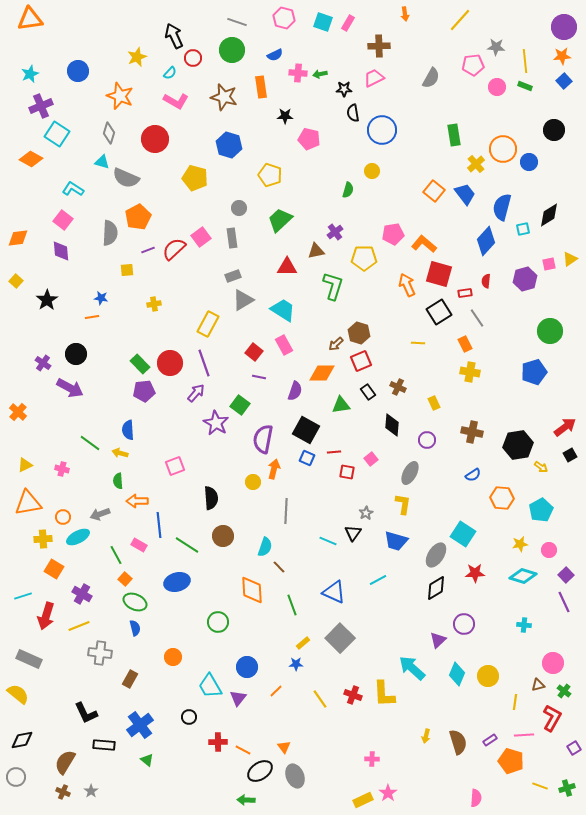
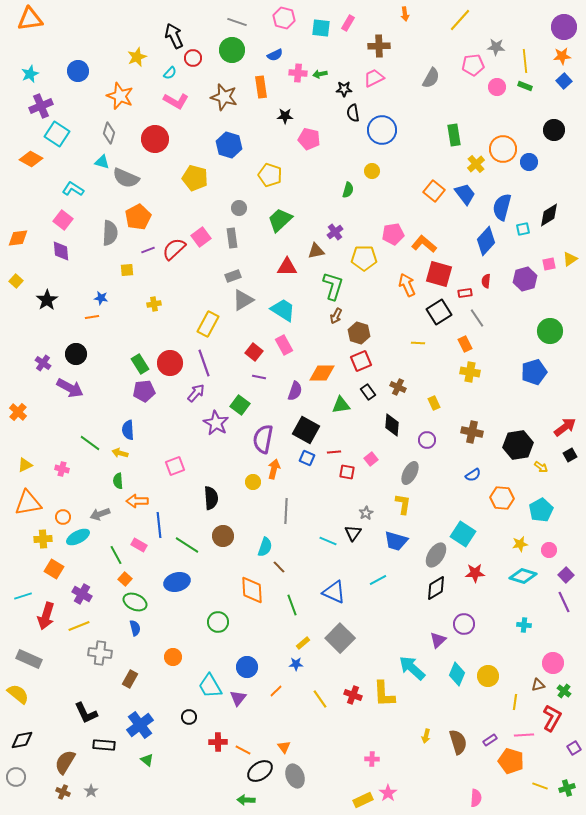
cyan square at (323, 22): moved 2 px left, 6 px down; rotated 12 degrees counterclockwise
brown arrow at (336, 344): moved 28 px up; rotated 21 degrees counterclockwise
green rectangle at (140, 364): rotated 12 degrees clockwise
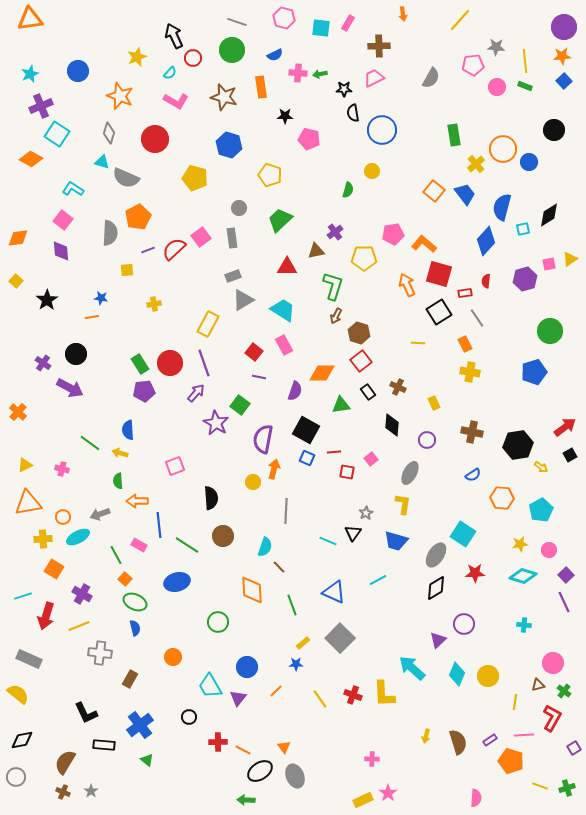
orange arrow at (405, 14): moved 2 px left
red square at (361, 361): rotated 15 degrees counterclockwise
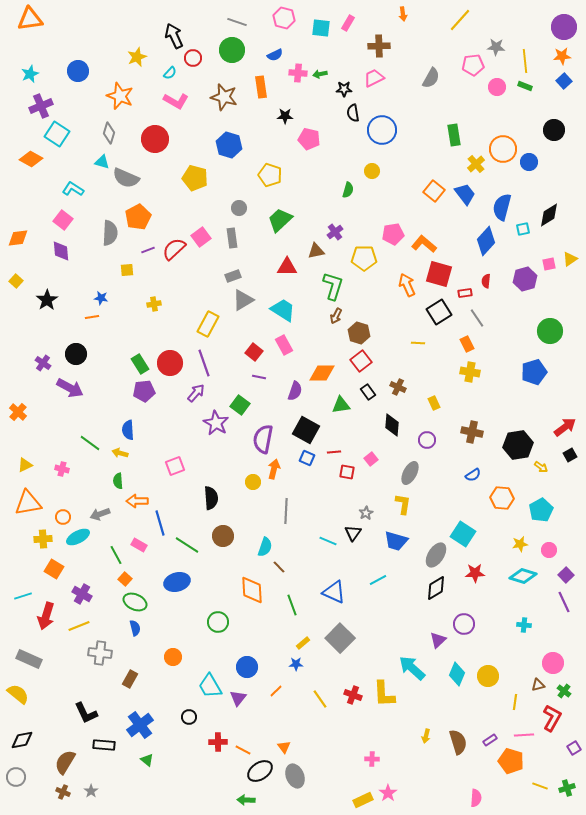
orange rectangle at (465, 344): moved 2 px right
blue line at (159, 525): moved 1 px right, 2 px up; rotated 10 degrees counterclockwise
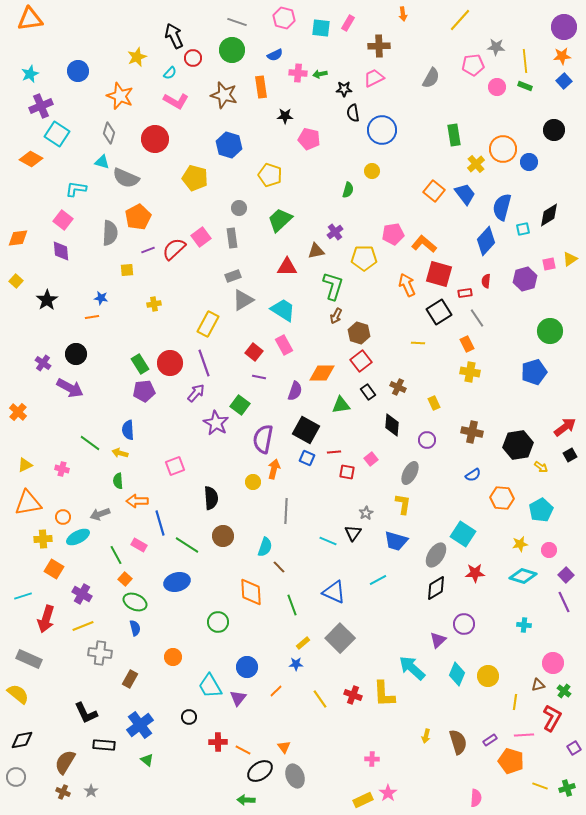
brown star at (224, 97): moved 2 px up
cyan L-shape at (73, 189): moved 3 px right; rotated 25 degrees counterclockwise
orange diamond at (252, 590): moved 1 px left, 2 px down
red arrow at (46, 616): moved 3 px down
yellow line at (79, 626): moved 4 px right
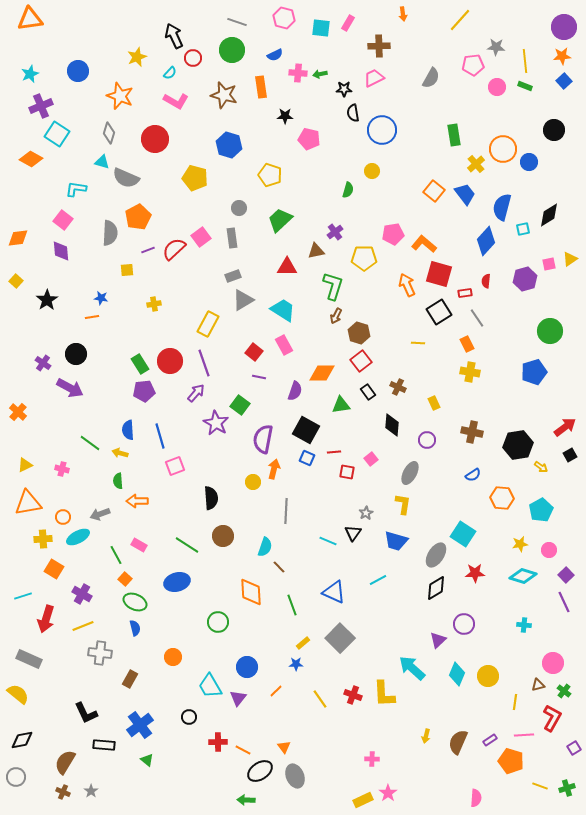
red circle at (170, 363): moved 2 px up
blue line at (160, 523): moved 87 px up
brown semicircle at (458, 742): rotated 140 degrees counterclockwise
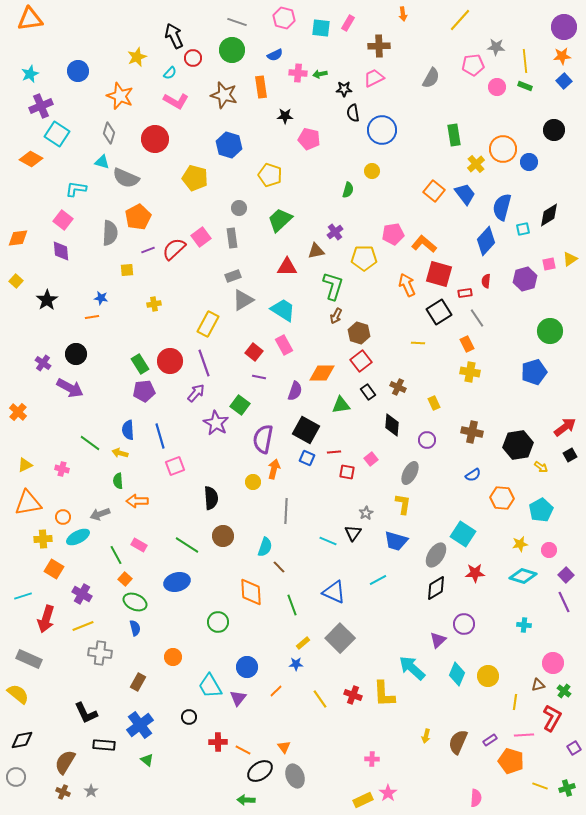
brown rectangle at (130, 679): moved 8 px right, 3 px down
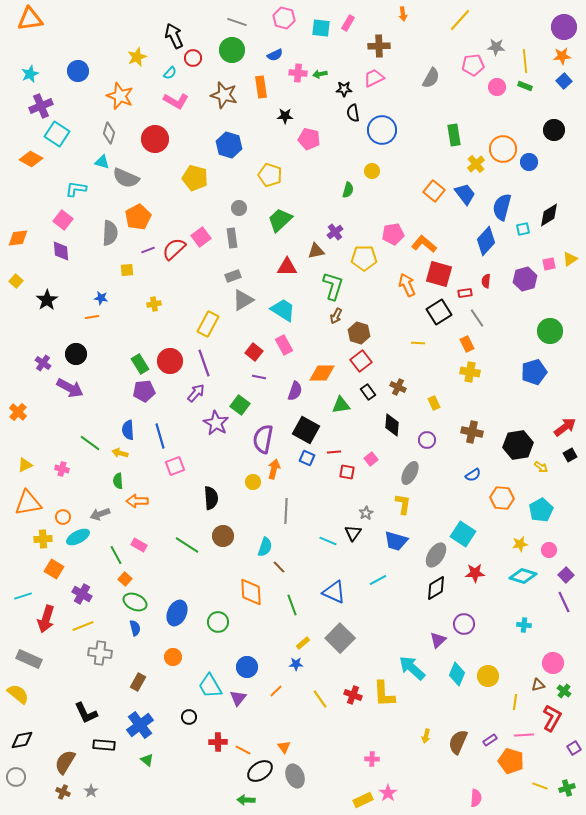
blue ellipse at (177, 582): moved 31 px down; rotated 50 degrees counterclockwise
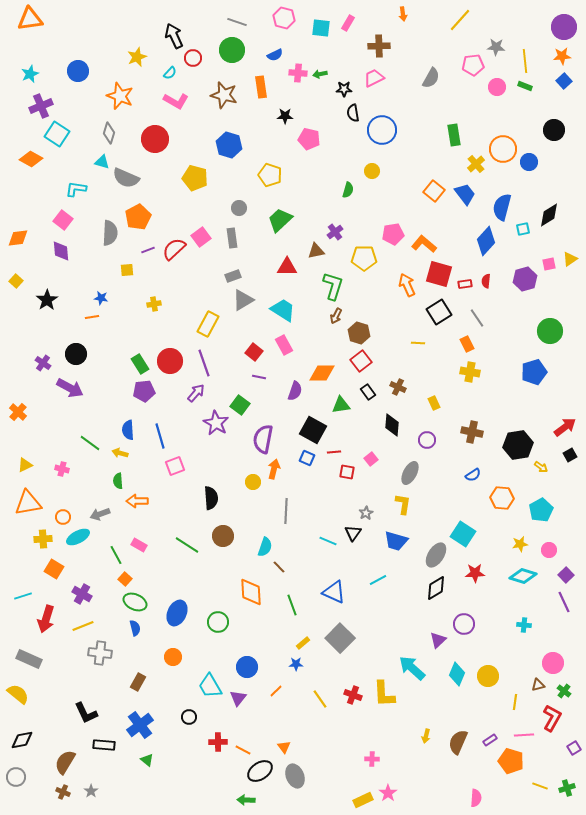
red rectangle at (465, 293): moved 9 px up
black square at (306, 430): moved 7 px right
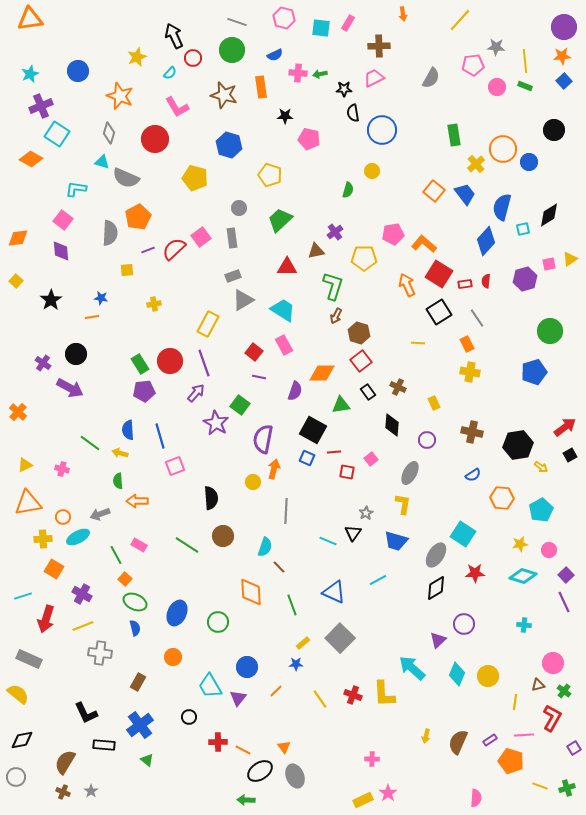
pink L-shape at (176, 101): moved 1 px right, 6 px down; rotated 30 degrees clockwise
red square at (439, 274): rotated 16 degrees clockwise
black star at (47, 300): moved 4 px right
